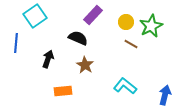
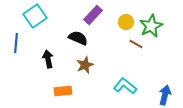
brown line: moved 5 px right
black arrow: rotated 30 degrees counterclockwise
brown star: rotated 18 degrees clockwise
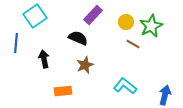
brown line: moved 3 px left
black arrow: moved 4 px left
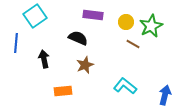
purple rectangle: rotated 54 degrees clockwise
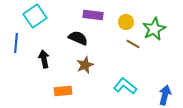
green star: moved 3 px right, 3 px down
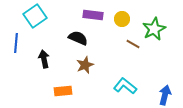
yellow circle: moved 4 px left, 3 px up
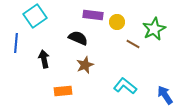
yellow circle: moved 5 px left, 3 px down
blue arrow: rotated 48 degrees counterclockwise
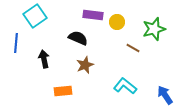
green star: rotated 10 degrees clockwise
brown line: moved 4 px down
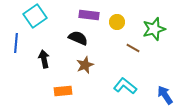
purple rectangle: moved 4 px left
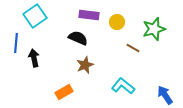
black arrow: moved 10 px left, 1 px up
cyan L-shape: moved 2 px left
orange rectangle: moved 1 px right, 1 px down; rotated 24 degrees counterclockwise
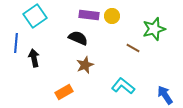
yellow circle: moved 5 px left, 6 px up
